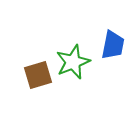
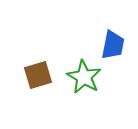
green star: moved 11 px right, 15 px down; rotated 20 degrees counterclockwise
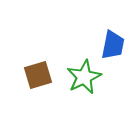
green star: rotated 16 degrees clockwise
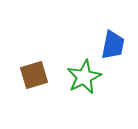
brown square: moved 4 px left
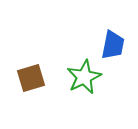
brown square: moved 3 px left, 3 px down
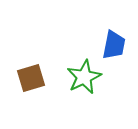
blue trapezoid: moved 1 px right
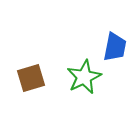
blue trapezoid: moved 1 px right, 2 px down
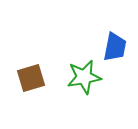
green star: rotated 16 degrees clockwise
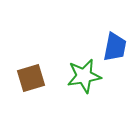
green star: moved 1 px up
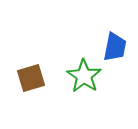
green star: rotated 28 degrees counterclockwise
